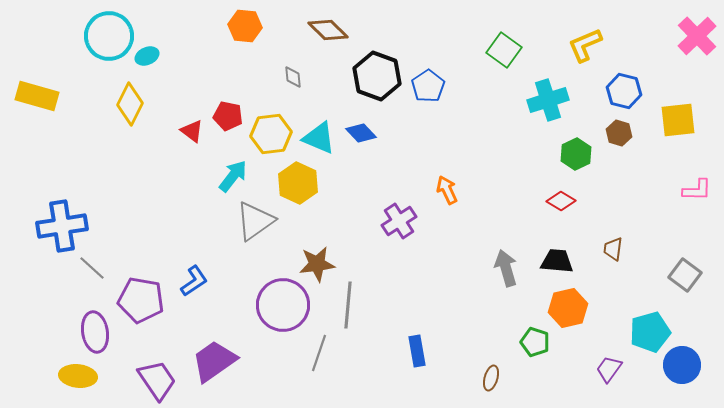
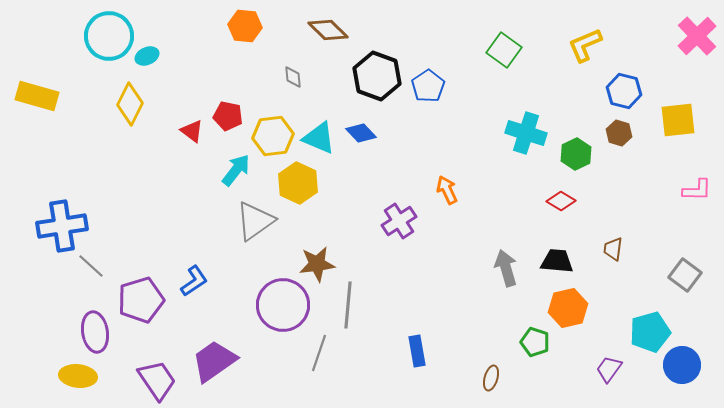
cyan cross at (548, 100): moved 22 px left, 33 px down; rotated 36 degrees clockwise
yellow hexagon at (271, 134): moved 2 px right, 2 px down
cyan arrow at (233, 176): moved 3 px right, 6 px up
gray line at (92, 268): moved 1 px left, 2 px up
purple pentagon at (141, 300): rotated 27 degrees counterclockwise
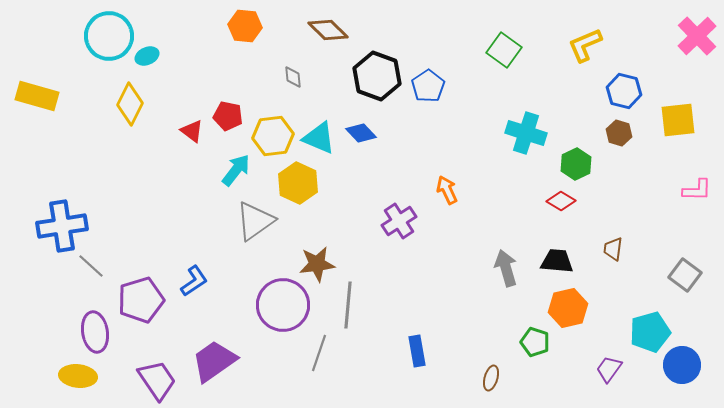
green hexagon at (576, 154): moved 10 px down
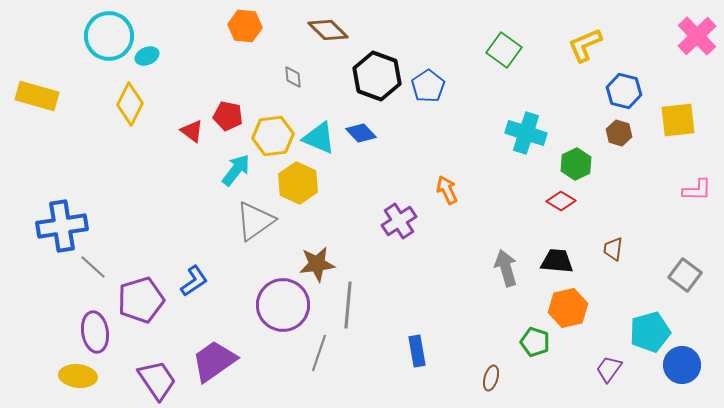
gray line at (91, 266): moved 2 px right, 1 px down
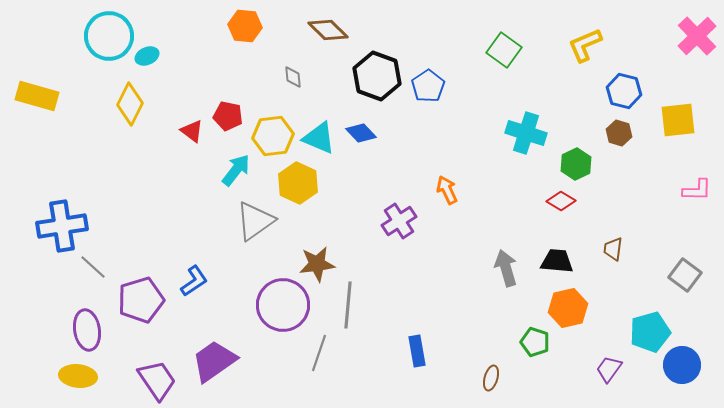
purple ellipse at (95, 332): moved 8 px left, 2 px up
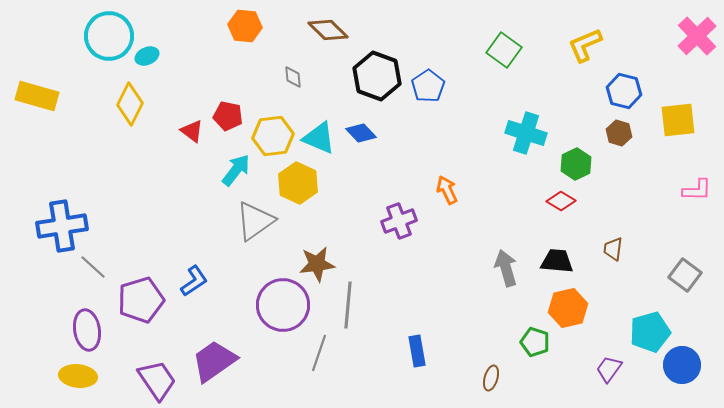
purple cross at (399, 221): rotated 12 degrees clockwise
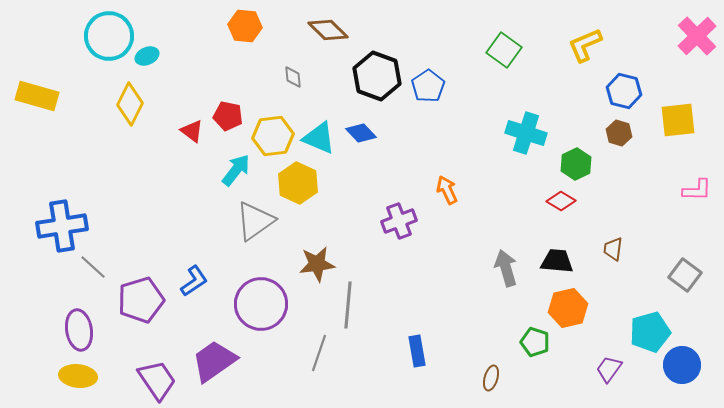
purple circle at (283, 305): moved 22 px left, 1 px up
purple ellipse at (87, 330): moved 8 px left
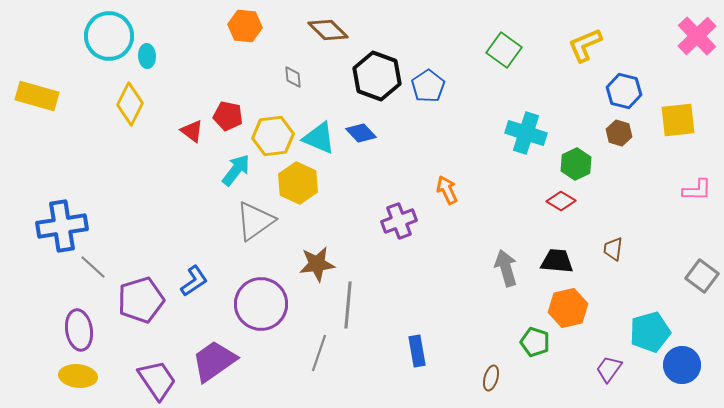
cyan ellipse at (147, 56): rotated 70 degrees counterclockwise
gray square at (685, 275): moved 17 px right, 1 px down
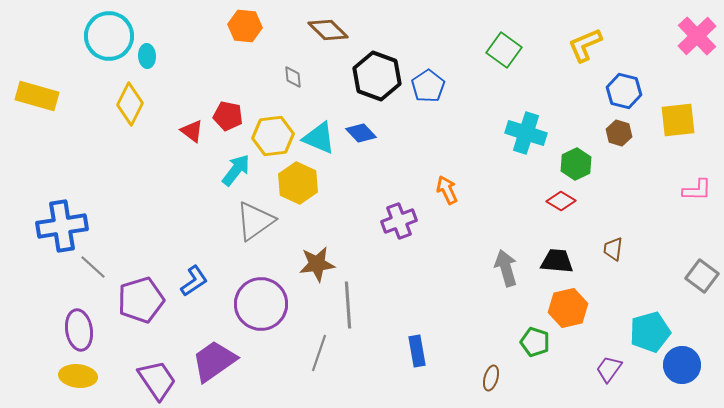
gray line at (348, 305): rotated 9 degrees counterclockwise
